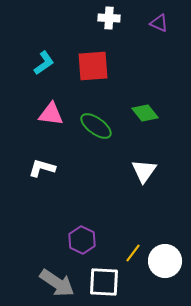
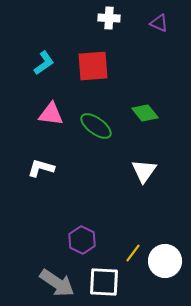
white L-shape: moved 1 px left
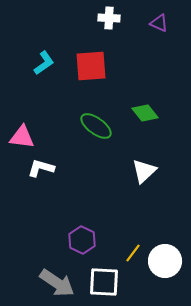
red square: moved 2 px left
pink triangle: moved 29 px left, 23 px down
white triangle: rotated 12 degrees clockwise
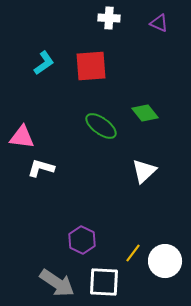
green ellipse: moved 5 px right
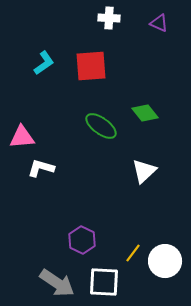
pink triangle: rotated 12 degrees counterclockwise
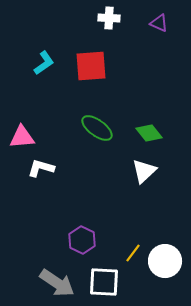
green diamond: moved 4 px right, 20 px down
green ellipse: moved 4 px left, 2 px down
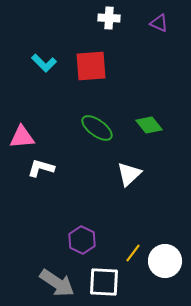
cyan L-shape: rotated 80 degrees clockwise
green diamond: moved 8 px up
white triangle: moved 15 px left, 3 px down
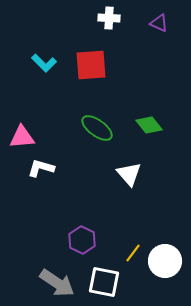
red square: moved 1 px up
white triangle: rotated 28 degrees counterclockwise
white square: rotated 8 degrees clockwise
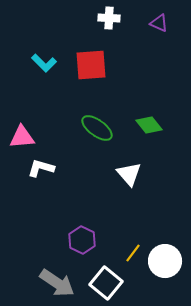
white square: moved 2 px right, 1 px down; rotated 28 degrees clockwise
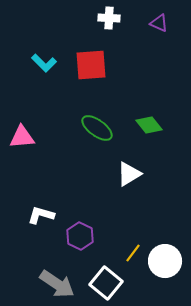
white L-shape: moved 47 px down
white triangle: rotated 40 degrees clockwise
purple hexagon: moved 2 px left, 4 px up
gray arrow: moved 1 px down
